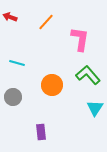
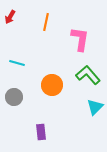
red arrow: rotated 80 degrees counterclockwise
orange line: rotated 30 degrees counterclockwise
gray circle: moved 1 px right
cyan triangle: moved 1 px up; rotated 12 degrees clockwise
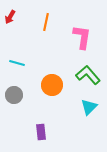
pink L-shape: moved 2 px right, 2 px up
gray circle: moved 2 px up
cyan triangle: moved 6 px left
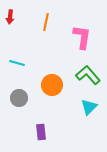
red arrow: rotated 24 degrees counterclockwise
gray circle: moved 5 px right, 3 px down
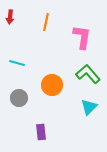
green L-shape: moved 1 px up
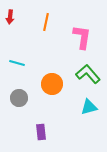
orange circle: moved 1 px up
cyan triangle: rotated 30 degrees clockwise
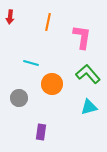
orange line: moved 2 px right
cyan line: moved 14 px right
purple rectangle: rotated 14 degrees clockwise
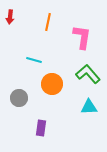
cyan line: moved 3 px right, 3 px up
cyan triangle: rotated 12 degrees clockwise
purple rectangle: moved 4 px up
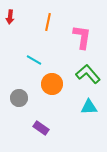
cyan line: rotated 14 degrees clockwise
purple rectangle: rotated 63 degrees counterclockwise
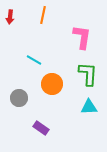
orange line: moved 5 px left, 7 px up
green L-shape: rotated 45 degrees clockwise
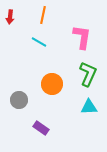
cyan line: moved 5 px right, 18 px up
green L-shape: rotated 20 degrees clockwise
gray circle: moved 2 px down
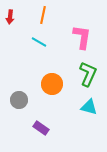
cyan triangle: rotated 18 degrees clockwise
